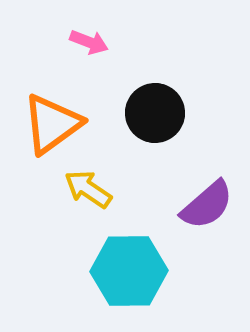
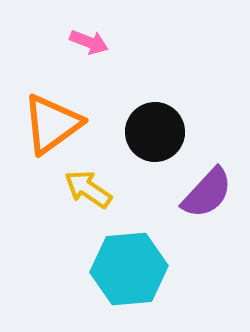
black circle: moved 19 px down
purple semicircle: moved 12 px up; rotated 6 degrees counterclockwise
cyan hexagon: moved 2 px up; rotated 4 degrees counterclockwise
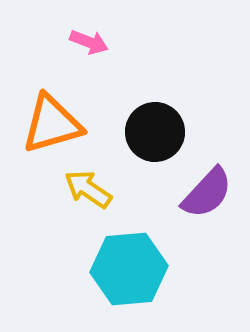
orange triangle: rotated 20 degrees clockwise
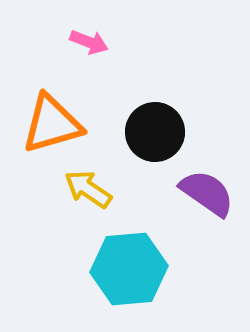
purple semicircle: rotated 98 degrees counterclockwise
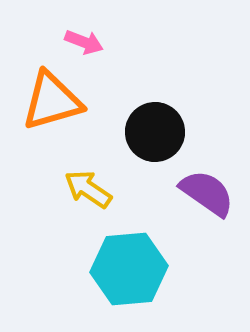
pink arrow: moved 5 px left
orange triangle: moved 23 px up
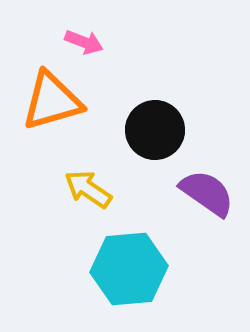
black circle: moved 2 px up
